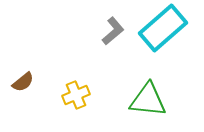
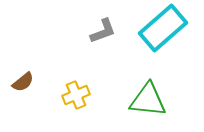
gray L-shape: moved 10 px left; rotated 20 degrees clockwise
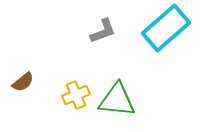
cyan rectangle: moved 3 px right
green triangle: moved 31 px left
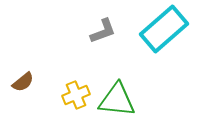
cyan rectangle: moved 2 px left, 1 px down
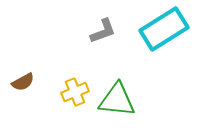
cyan rectangle: rotated 9 degrees clockwise
brown semicircle: rotated 10 degrees clockwise
yellow cross: moved 1 px left, 3 px up
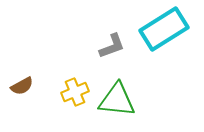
gray L-shape: moved 9 px right, 15 px down
brown semicircle: moved 1 px left, 4 px down
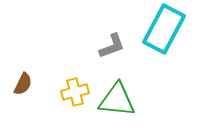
cyan rectangle: rotated 30 degrees counterclockwise
brown semicircle: moved 1 px right, 2 px up; rotated 35 degrees counterclockwise
yellow cross: rotated 8 degrees clockwise
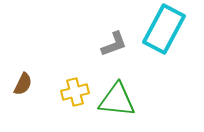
gray L-shape: moved 2 px right, 2 px up
